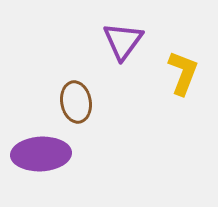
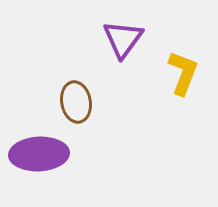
purple triangle: moved 2 px up
purple ellipse: moved 2 px left
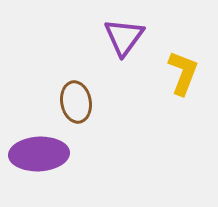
purple triangle: moved 1 px right, 2 px up
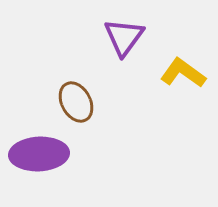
yellow L-shape: rotated 75 degrees counterclockwise
brown ellipse: rotated 18 degrees counterclockwise
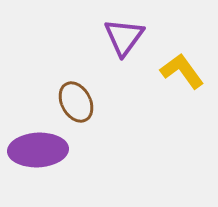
yellow L-shape: moved 1 px left, 2 px up; rotated 18 degrees clockwise
purple ellipse: moved 1 px left, 4 px up
